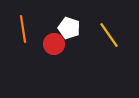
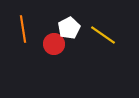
white pentagon: rotated 25 degrees clockwise
yellow line: moved 6 px left; rotated 20 degrees counterclockwise
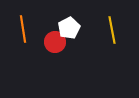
yellow line: moved 9 px right, 5 px up; rotated 44 degrees clockwise
red circle: moved 1 px right, 2 px up
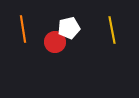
white pentagon: rotated 15 degrees clockwise
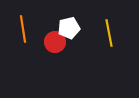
yellow line: moved 3 px left, 3 px down
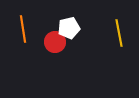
yellow line: moved 10 px right
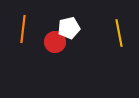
orange line: rotated 16 degrees clockwise
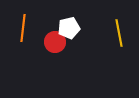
orange line: moved 1 px up
